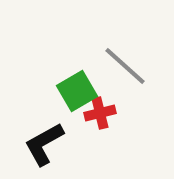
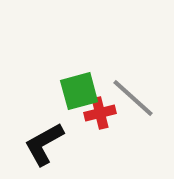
gray line: moved 8 px right, 32 px down
green square: moved 2 px right; rotated 15 degrees clockwise
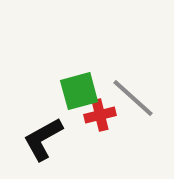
red cross: moved 2 px down
black L-shape: moved 1 px left, 5 px up
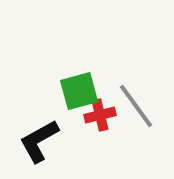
gray line: moved 3 px right, 8 px down; rotated 12 degrees clockwise
black L-shape: moved 4 px left, 2 px down
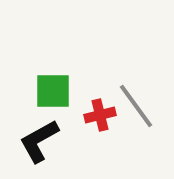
green square: moved 26 px left; rotated 15 degrees clockwise
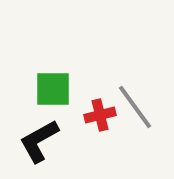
green square: moved 2 px up
gray line: moved 1 px left, 1 px down
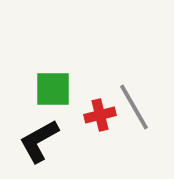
gray line: moved 1 px left; rotated 6 degrees clockwise
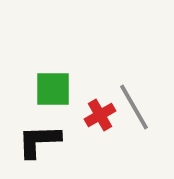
red cross: rotated 16 degrees counterclockwise
black L-shape: rotated 27 degrees clockwise
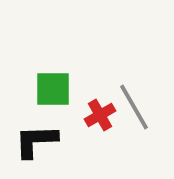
black L-shape: moved 3 px left
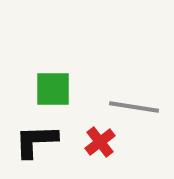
gray line: rotated 51 degrees counterclockwise
red cross: moved 27 px down; rotated 8 degrees counterclockwise
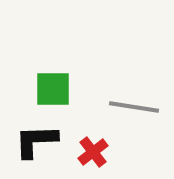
red cross: moved 7 px left, 10 px down
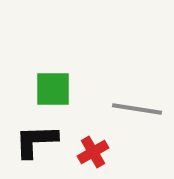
gray line: moved 3 px right, 2 px down
red cross: rotated 8 degrees clockwise
